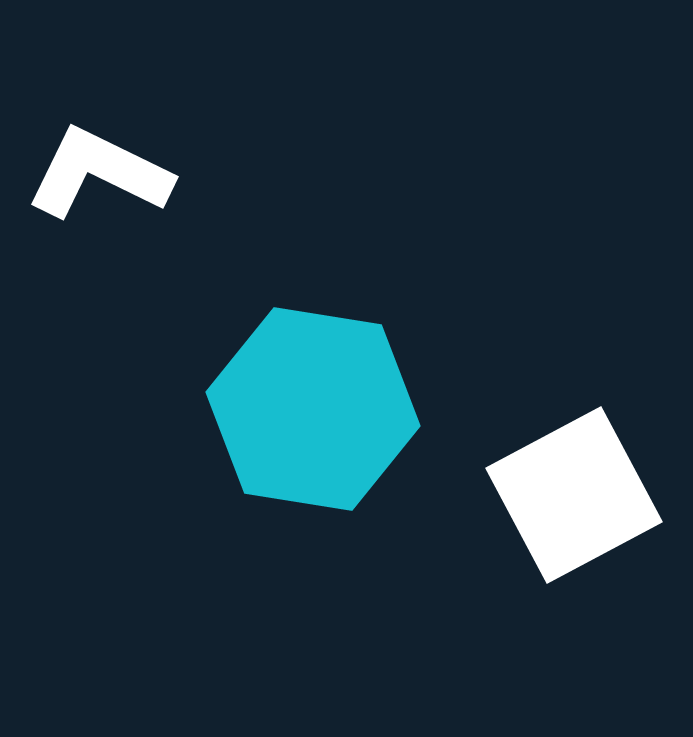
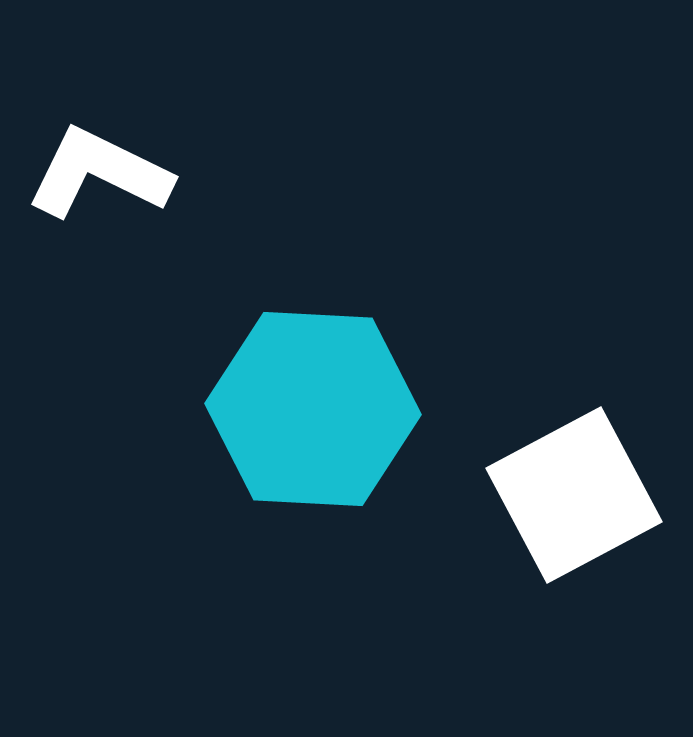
cyan hexagon: rotated 6 degrees counterclockwise
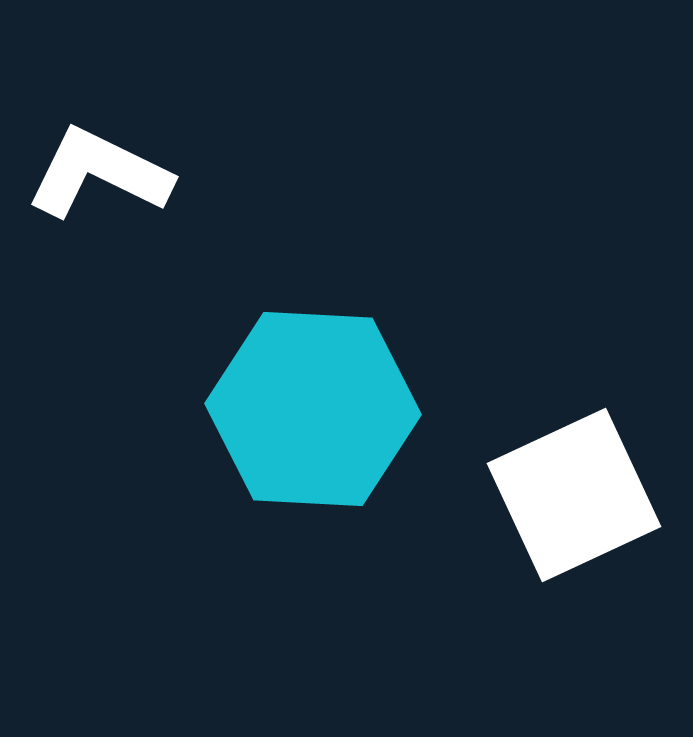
white square: rotated 3 degrees clockwise
